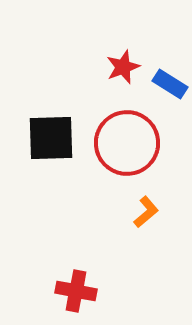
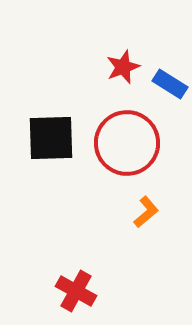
red cross: rotated 18 degrees clockwise
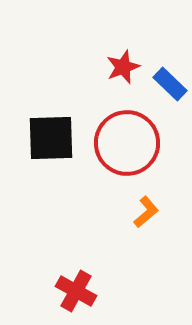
blue rectangle: rotated 12 degrees clockwise
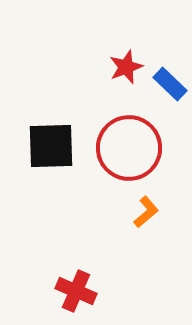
red star: moved 3 px right
black square: moved 8 px down
red circle: moved 2 px right, 5 px down
red cross: rotated 6 degrees counterclockwise
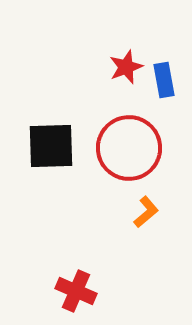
blue rectangle: moved 6 px left, 4 px up; rotated 36 degrees clockwise
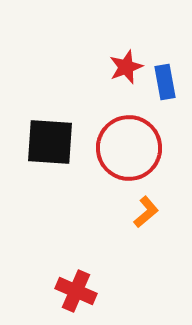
blue rectangle: moved 1 px right, 2 px down
black square: moved 1 px left, 4 px up; rotated 6 degrees clockwise
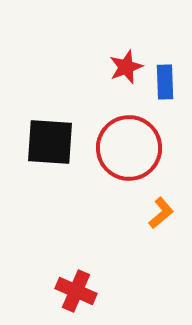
blue rectangle: rotated 8 degrees clockwise
orange L-shape: moved 15 px right, 1 px down
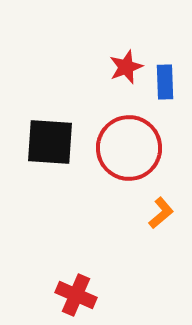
red cross: moved 4 px down
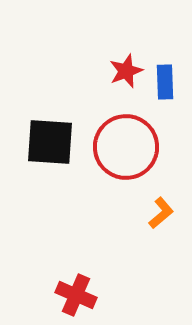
red star: moved 4 px down
red circle: moved 3 px left, 1 px up
